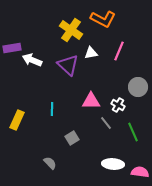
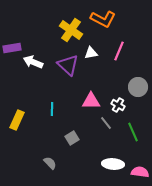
white arrow: moved 1 px right, 2 px down
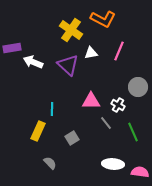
yellow rectangle: moved 21 px right, 11 px down
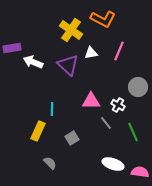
white ellipse: rotated 15 degrees clockwise
